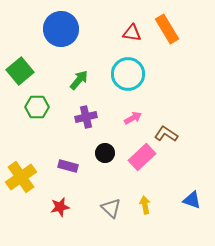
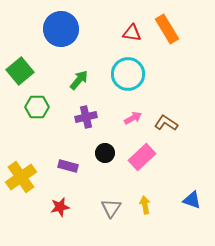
brown L-shape: moved 11 px up
gray triangle: rotated 20 degrees clockwise
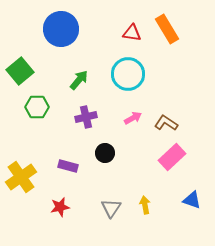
pink rectangle: moved 30 px right
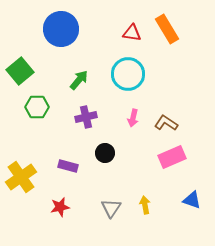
pink arrow: rotated 132 degrees clockwise
pink rectangle: rotated 20 degrees clockwise
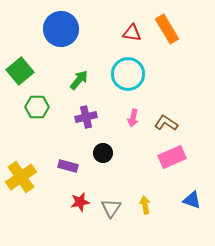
black circle: moved 2 px left
red star: moved 20 px right, 5 px up
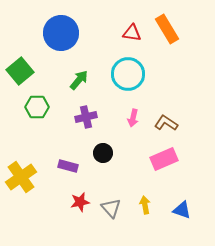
blue circle: moved 4 px down
pink rectangle: moved 8 px left, 2 px down
blue triangle: moved 10 px left, 10 px down
gray triangle: rotated 15 degrees counterclockwise
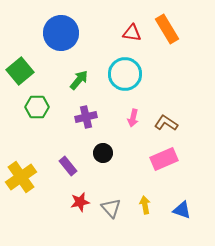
cyan circle: moved 3 px left
purple rectangle: rotated 36 degrees clockwise
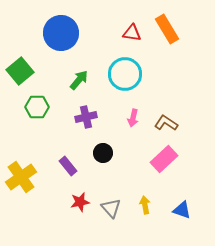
pink rectangle: rotated 20 degrees counterclockwise
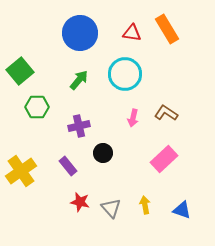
blue circle: moved 19 px right
purple cross: moved 7 px left, 9 px down
brown L-shape: moved 10 px up
yellow cross: moved 6 px up
red star: rotated 24 degrees clockwise
